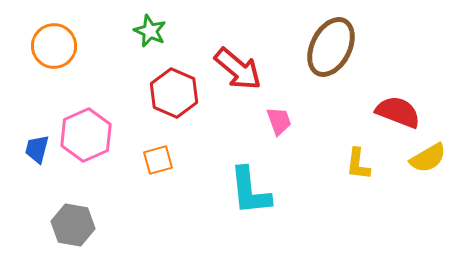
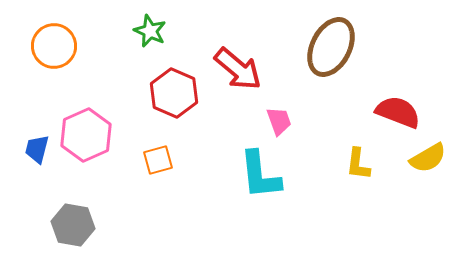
cyan L-shape: moved 10 px right, 16 px up
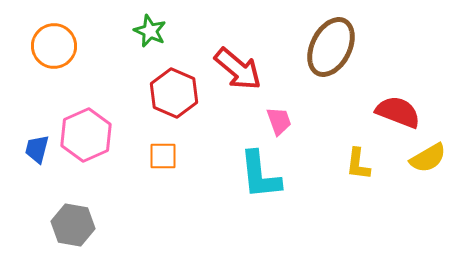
orange square: moved 5 px right, 4 px up; rotated 16 degrees clockwise
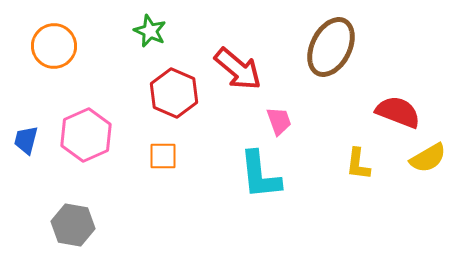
blue trapezoid: moved 11 px left, 9 px up
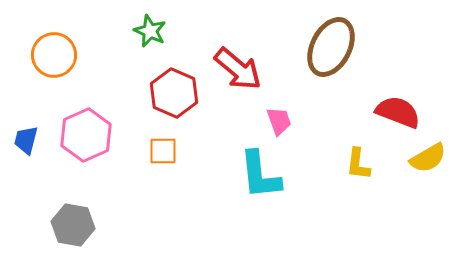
orange circle: moved 9 px down
orange square: moved 5 px up
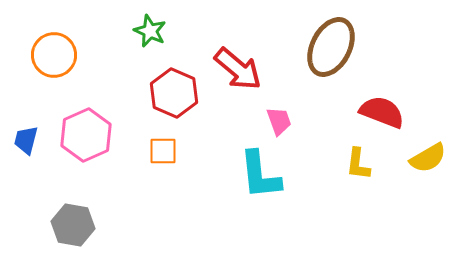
red semicircle: moved 16 px left
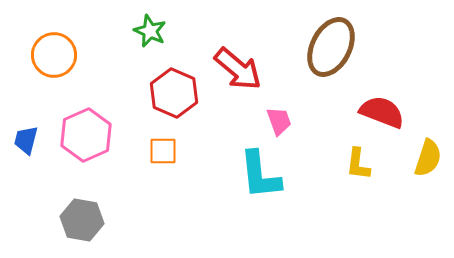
yellow semicircle: rotated 42 degrees counterclockwise
gray hexagon: moved 9 px right, 5 px up
